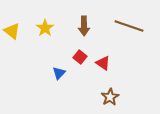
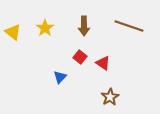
yellow triangle: moved 1 px right, 1 px down
blue triangle: moved 1 px right, 4 px down
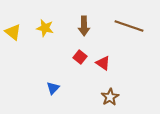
yellow star: rotated 24 degrees counterclockwise
blue triangle: moved 7 px left, 11 px down
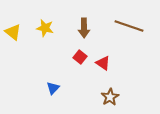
brown arrow: moved 2 px down
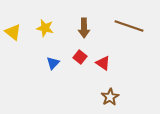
blue triangle: moved 25 px up
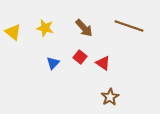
brown arrow: rotated 42 degrees counterclockwise
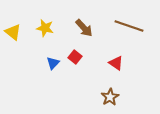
red square: moved 5 px left
red triangle: moved 13 px right
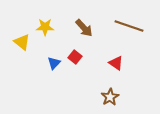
yellow star: moved 1 px up; rotated 12 degrees counterclockwise
yellow triangle: moved 9 px right, 10 px down
blue triangle: moved 1 px right
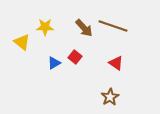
brown line: moved 16 px left
blue triangle: rotated 16 degrees clockwise
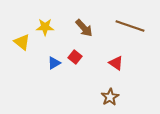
brown line: moved 17 px right
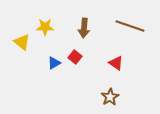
brown arrow: rotated 48 degrees clockwise
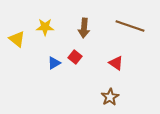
yellow triangle: moved 5 px left, 3 px up
